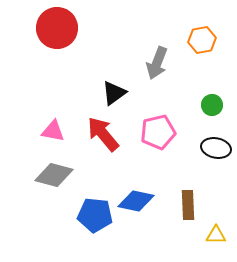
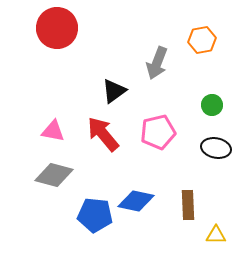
black triangle: moved 2 px up
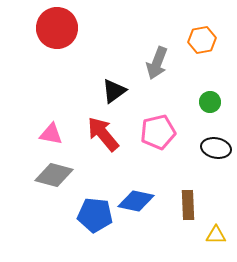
green circle: moved 2 px left, 3 px up
pink triangle: moved 2 px left, 3 px down
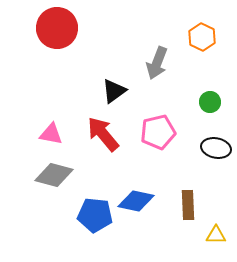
orange hexagon: moved 3 px up; rotated 24 degrees counterclockwise
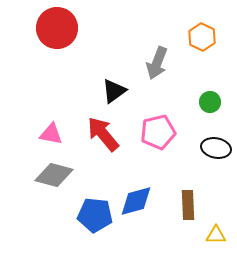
blue diamond: rotated 27 degrees counterclockwise
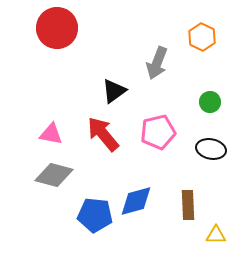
black ellipse: moved 5 px left, 1 px down
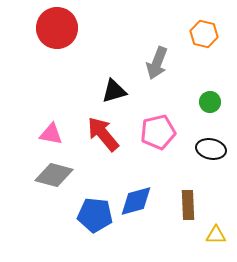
orange hexagon: moved 2 px right, 3 px up; rotated 12 degrees counterclockwise
black triangle: rotated 20 degrees clockwise
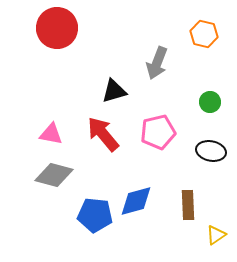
black ellipse: moved 2 px down
yellow triangle: rotated 35 degrees counterclockwise
